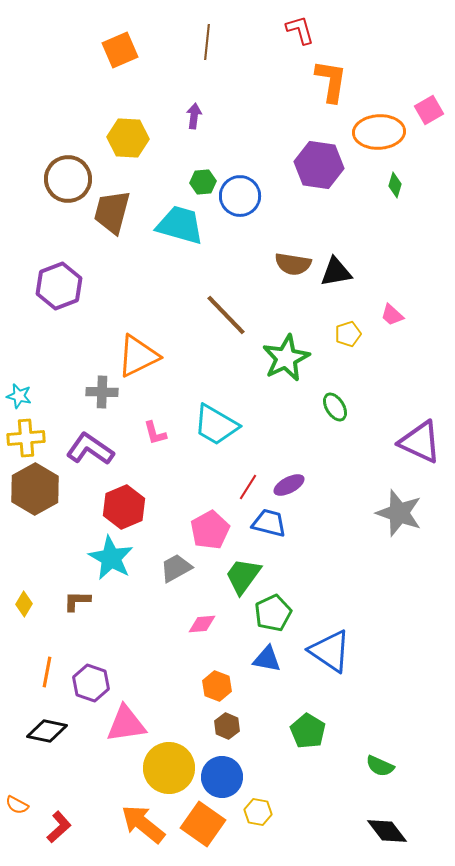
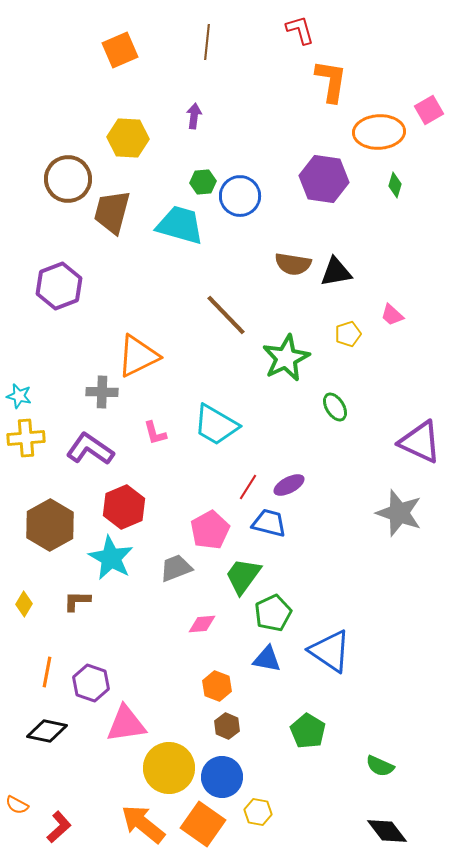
purple hexagon at (319, 165): moved 5 px right, 14 px down
brown hexagon at (35, 489): moved 15 px right, 36 px down
gray trapezoid at (176, 568): rotated 8 degrees clockwise
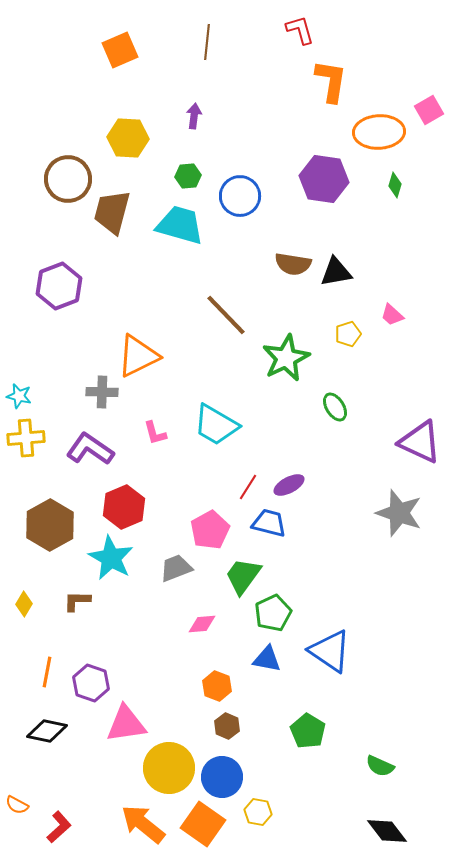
green hexagon at (203, 182): moved 15 px left, 6 px up
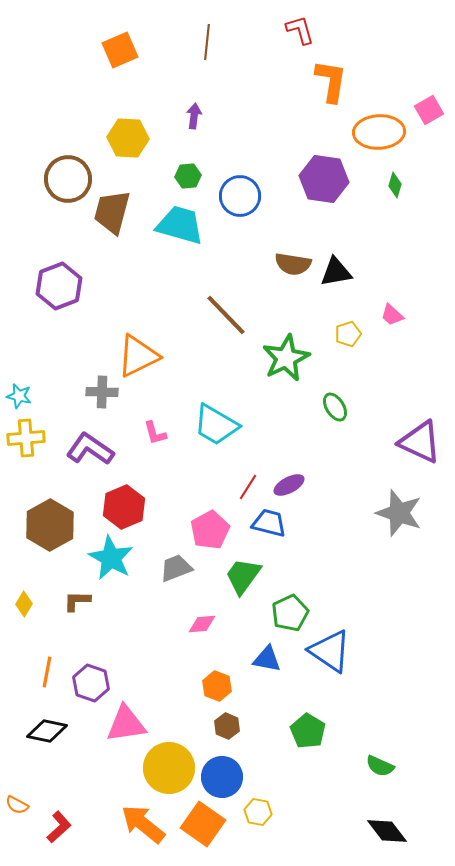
green pentagon at (273, 613): moved 17 px right
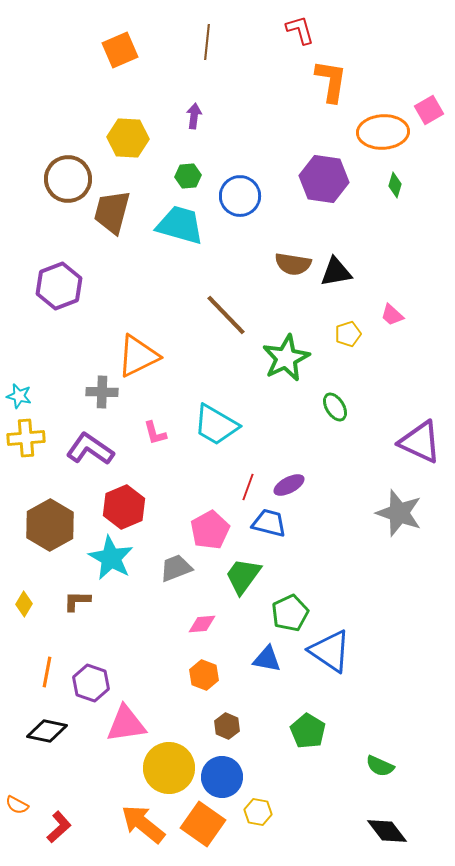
orange ellipse at (379, 132): moved 4 px right
red line at (248, 487): rotated 12 degrees counterclockwise
orange hexagon at (217, 686): moved 13 px left, 11 px up
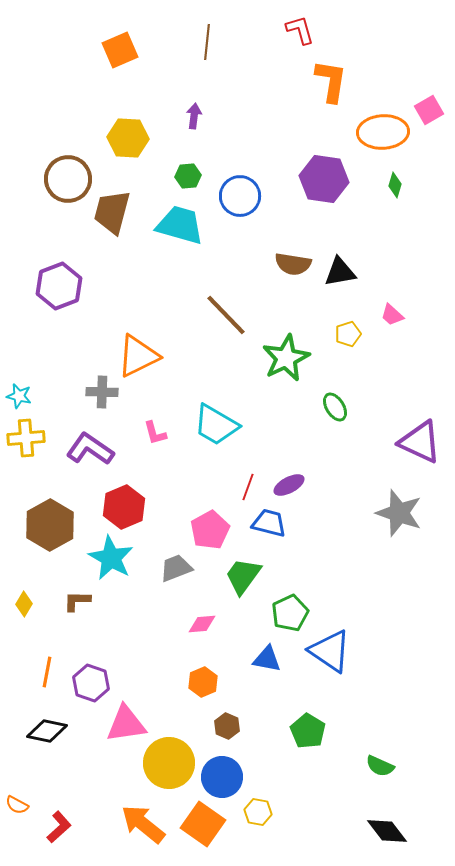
black triangle at (336, 272): moved 4 px right
orange hexagon at (204, 675): moved 1 px left, 7 px down; rotated 16 degrees clockwise
yellow circle at (169, 768): moved 5 px up
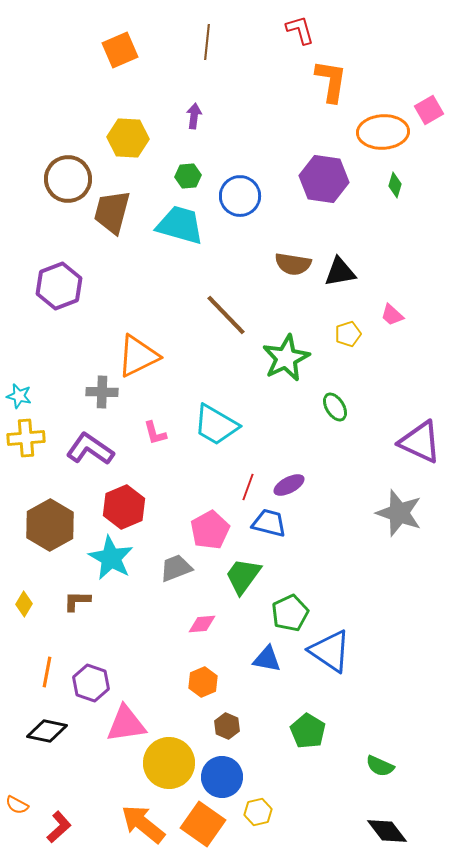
yellow hexagon at (258, 812): rotated 24 degrees counterclockwise
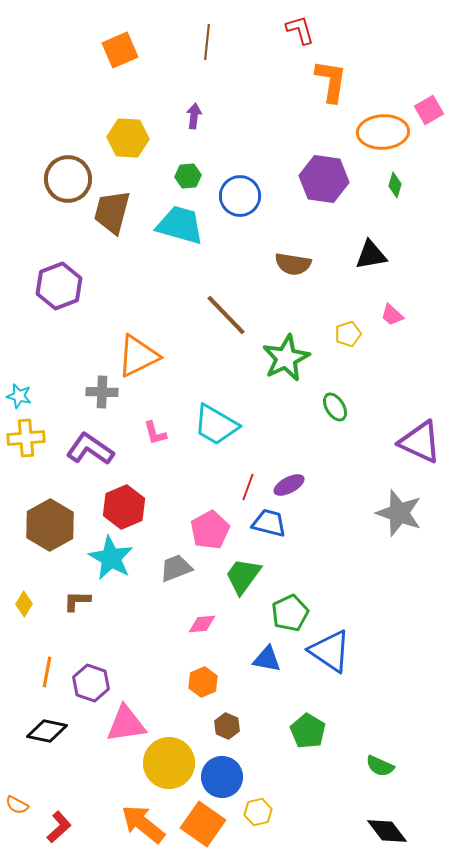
black triangle at (340, 272): moved 31 px right, 17 px up
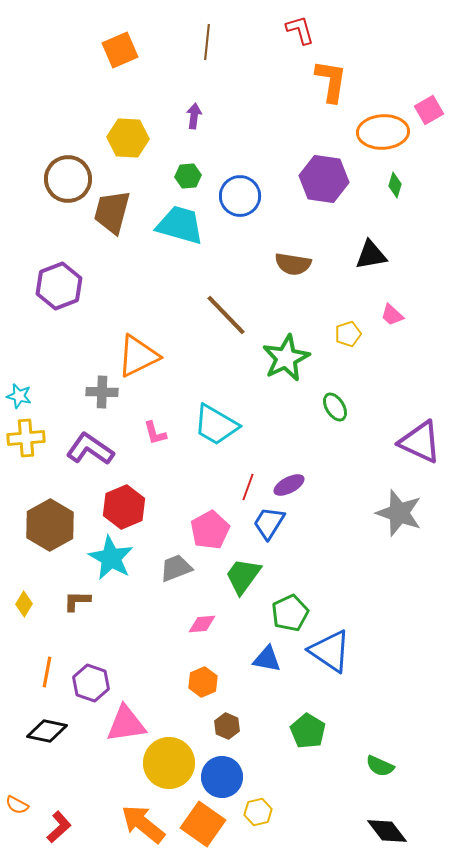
blue trapezoid at (269, 523): rotated 72 degrees counterclockwise
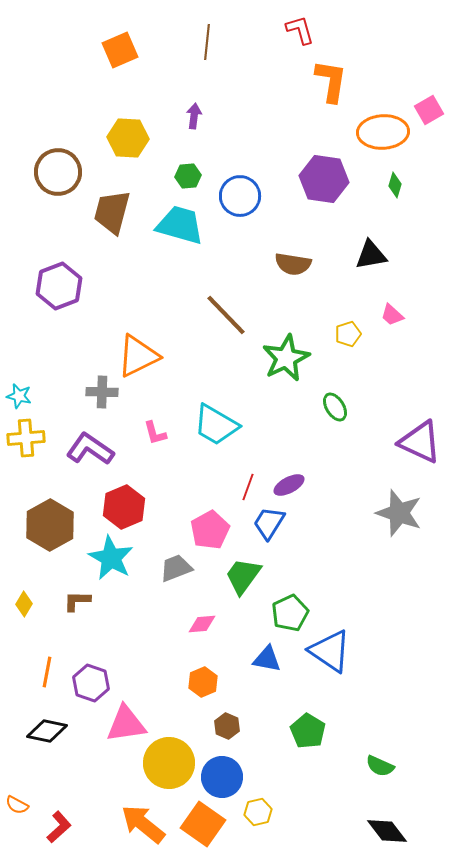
brown circle at (68, 179): moved 10 px left, 7 px up
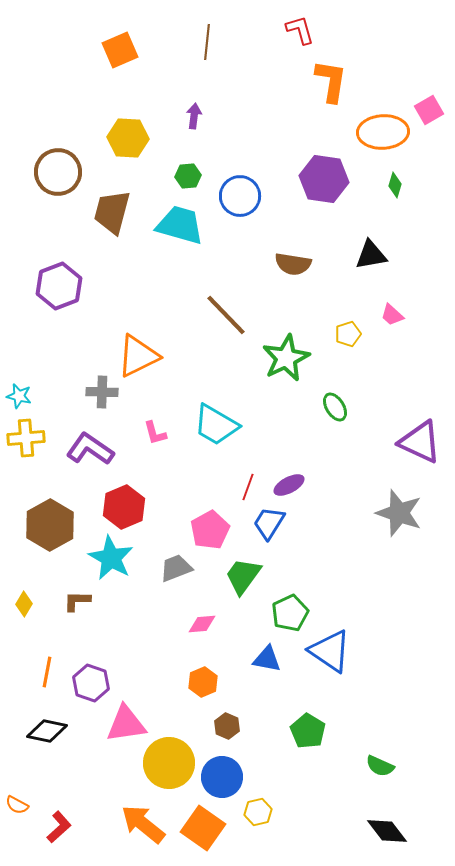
orange square at (203, 824): moved 4 px down
